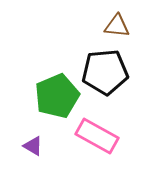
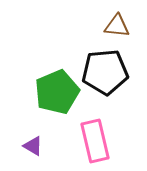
green pentagon: moved 4 px up
pink rectangle: moved 2 px left, 5 px down; rotated 48 degrees clockwise
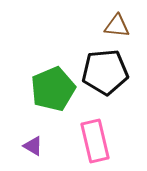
green pentagon: moved 4 px left, 3 px up
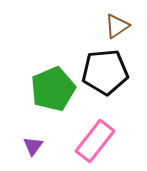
brown triangle: rotated 40 degrees counterclockwise
pink rectangle: rotated 51 degrees clockwise
purple triangle: rotated 35 degrees clockwise
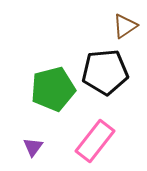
brown triangle: moved 8 px right
green pentagon: rotated 9 degrees clockwise
purple triangle: moved 1 px down
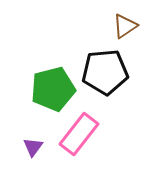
pink rectangle: moved 16 px left, 7 px up
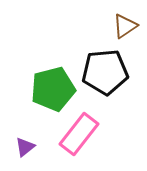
purple triangle: moved 8 px left; rotated 15 degrees clockwise
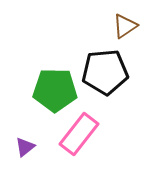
green pentagon: moved 2 px right, 1 px down; rotated 15 degrees clockwise
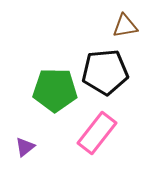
brown triangle: rotated 24 degrees clockwise
pink rectangle: moved 18 px right, 1 px up
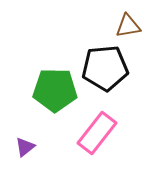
brown triangle: moved 3 px right
black pentagon: moved 4 px up
